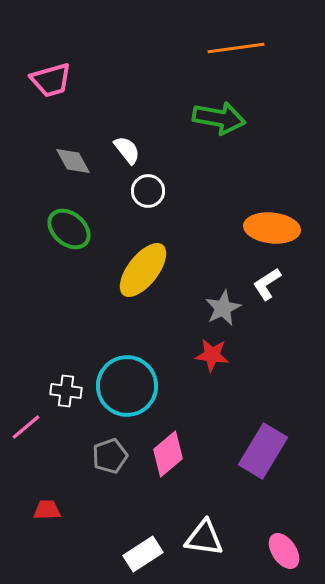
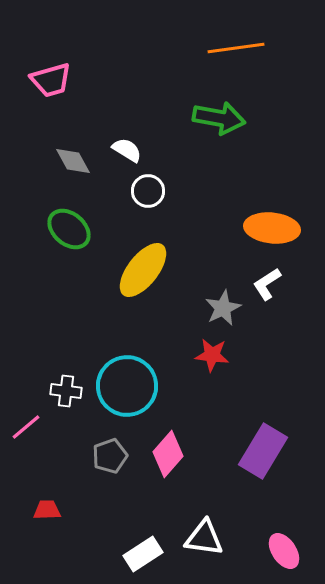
white semicircle: rotated 20 degrees counterclockwise
pink diamond: rotated 9 degrees counterclockwise
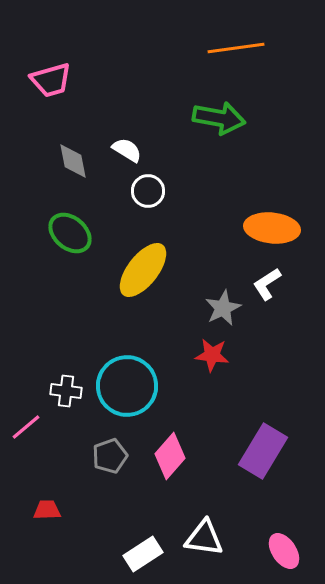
gray diamond: rotated 18 degrees clockwise
green ellipse: moved 1 px right, 4 px down
pink diamond: moved 2 px right, 2 px down
